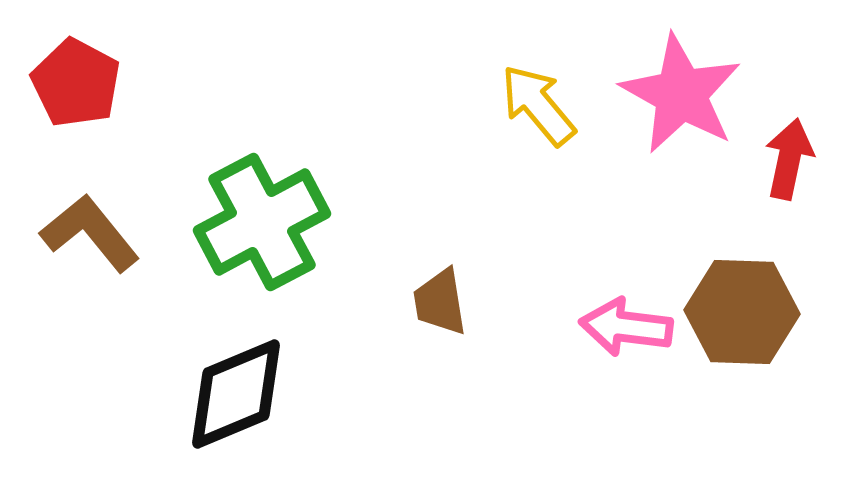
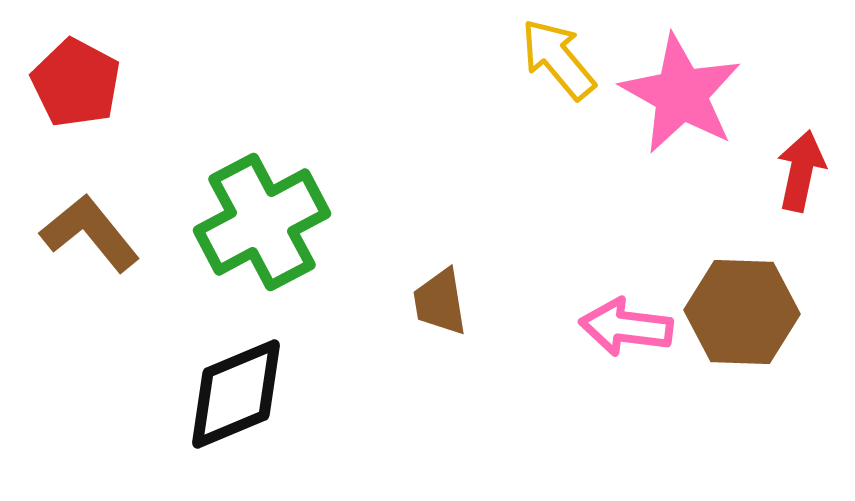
yellow arrow: moved 20 px right, 46 px up
red arrow: moved 12 px right, 12 px down
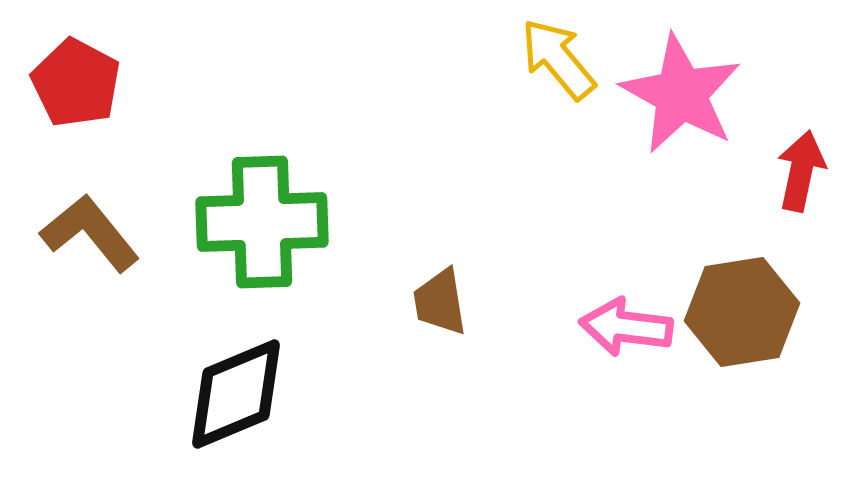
green cross: rotated 26 degrees clockwise
brown hexagon: rotated 11 degrees counterclockwise
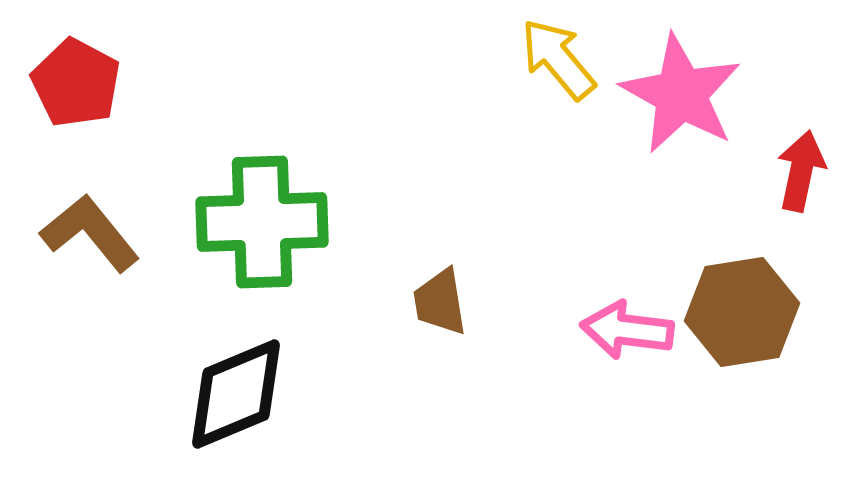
pink arrow: moved 1 px right, 3 px down
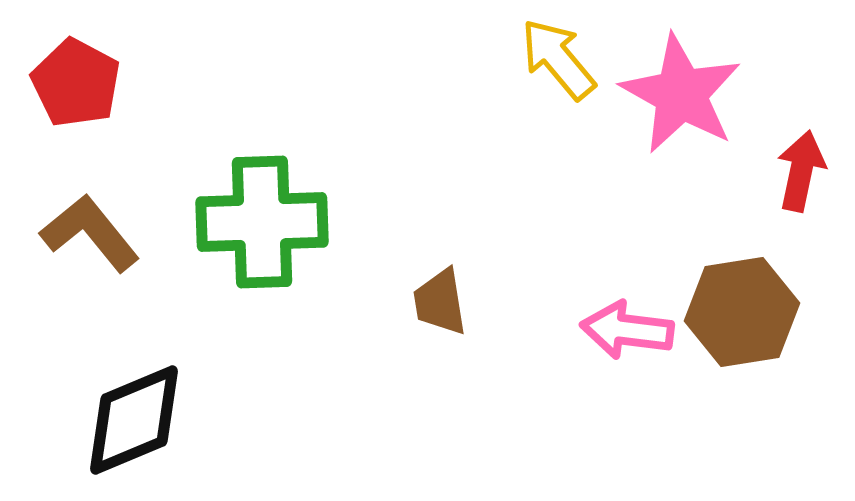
black diamond: moved 102 px left, 26 px down
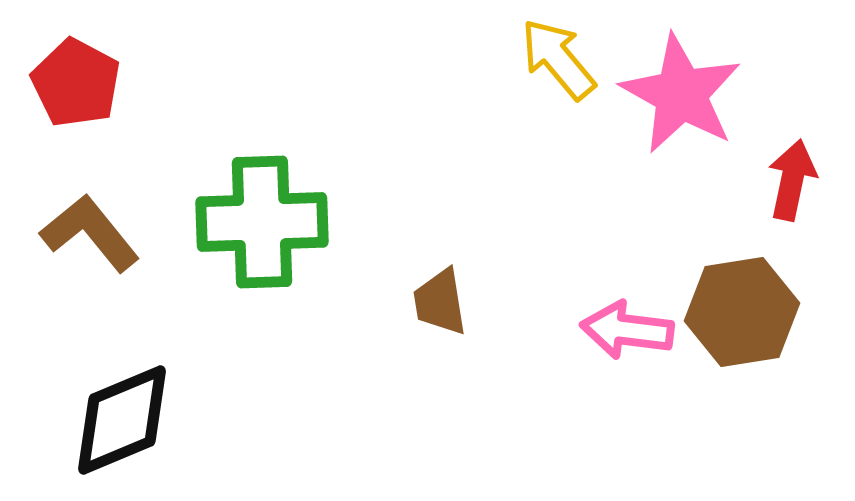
red arrow: moved 9 px left, 9 px down
black diamond: moved 12 px left
